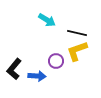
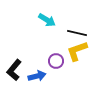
black L-shape: moved 1 px down
blue arrow: rotated 18 degrees counterclockwise
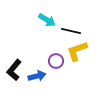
black line: moved 6 px left, 2 px up
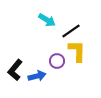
black line: rotated 48 degrees counterclockwise
yellow L-shape: rotated 110 degrees clockwise
purple circle: moved 1 px right
black L-shape: moved 1 px right
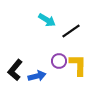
yellow L-shape: moved 1 px right, 14 px down
purple circle: moved 2 px right
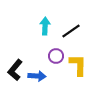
cyan arrow: moved 2 px left, 6 px down; rotated 120 degrees counterclockwise
purple circle: moved 3 px left, 5 px up
blue arrow: rotated 18 degrees clockwise
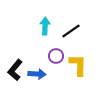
blue arrow: moved 2 px up
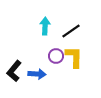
yellow L-shape: moved 4 px left, 8 px up
black L-shape: moved 1 px left, 1 px down
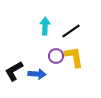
yellow L-shape: rotated 10 degrees counterclockwise
black L-shape: rotated 20 degrees clockwise
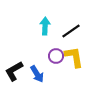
blue arrow: rotated 54 degrees clockwise
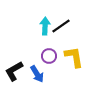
black line: moved 10 px left, 5 px up
purple circle: moved 7 px left
